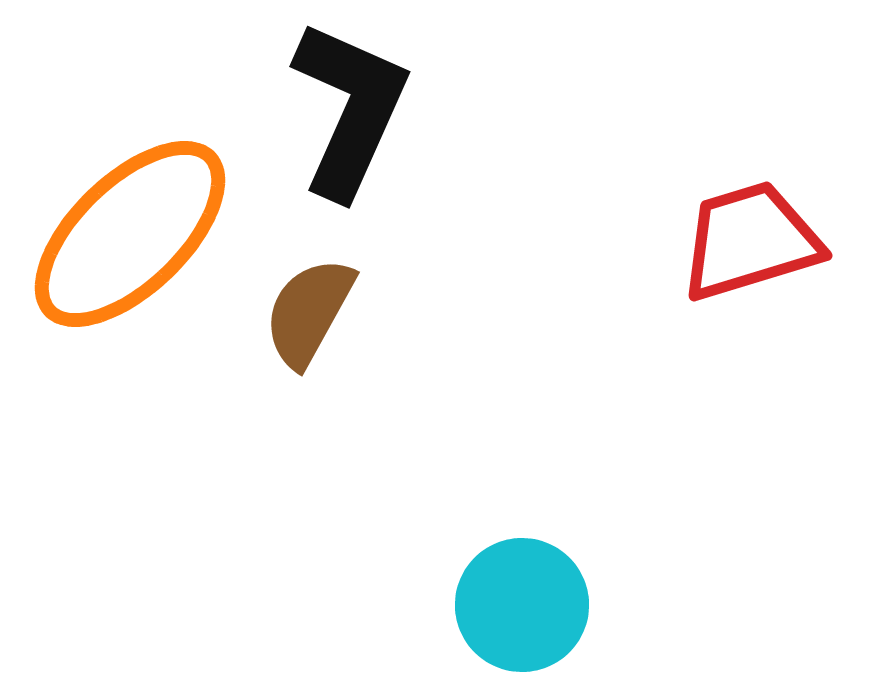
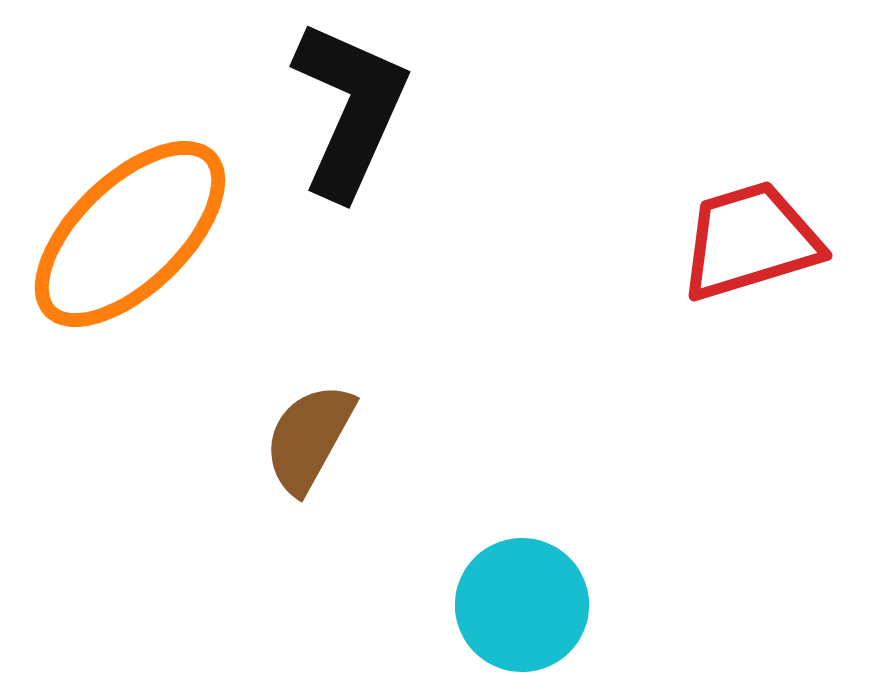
brown semicircle: moved 126 px down
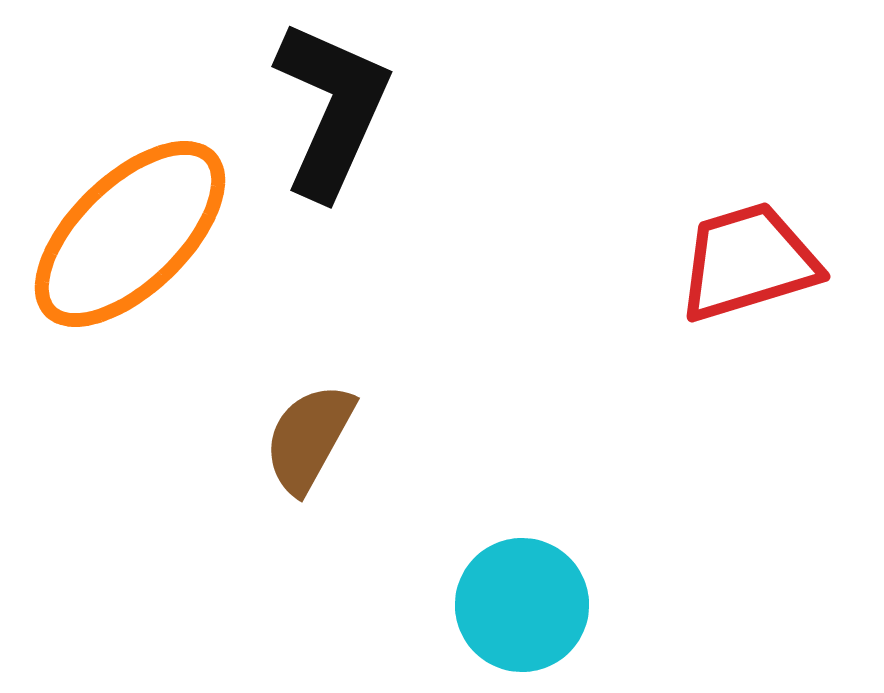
black L-shape: moved 18 px left
red trapezoid: moved 2 px left, 21 px down
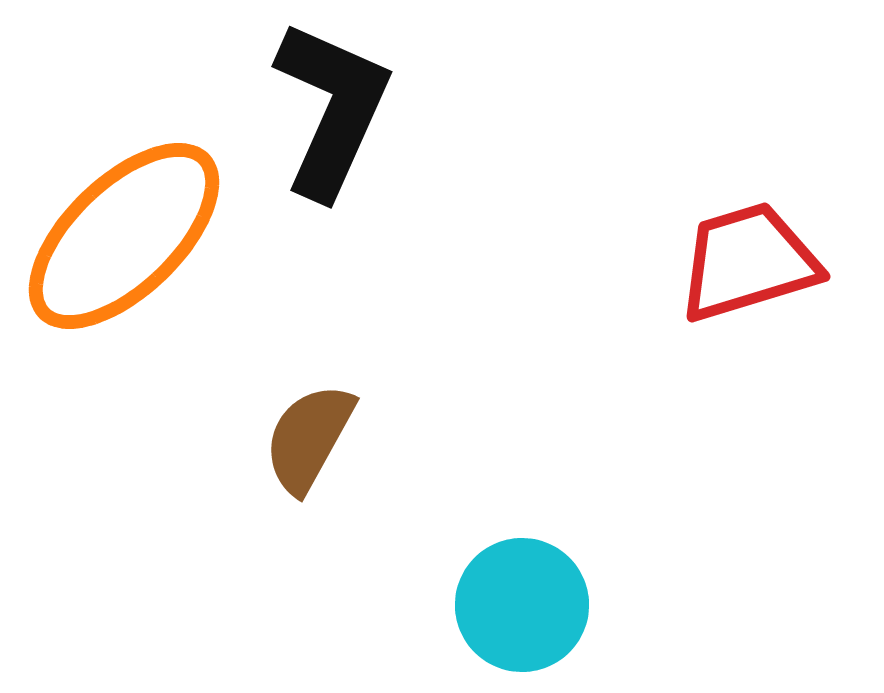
orange ellipse: moved 6 px left, 2 px down
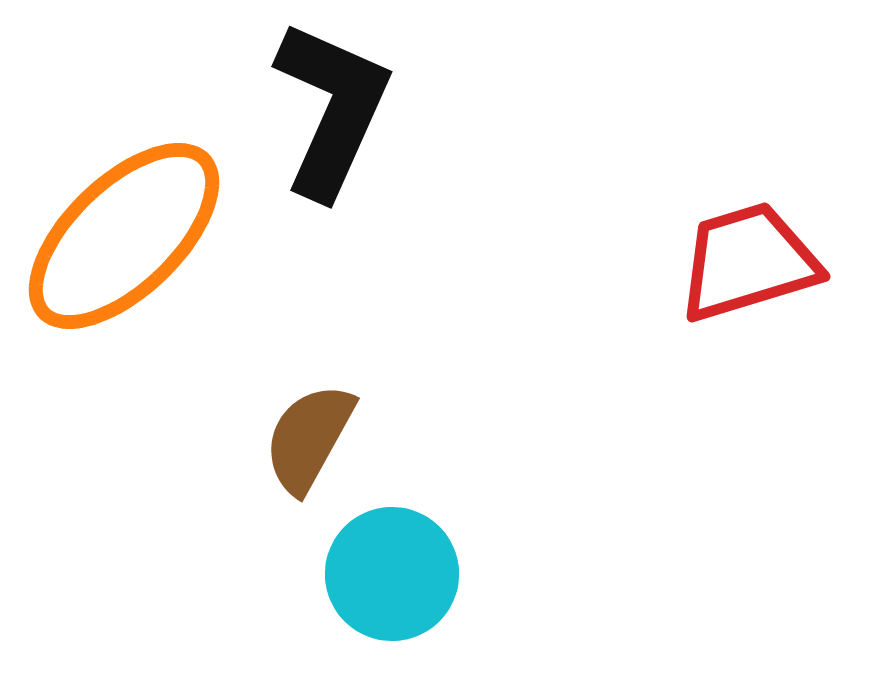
cyan circle: moved 130 px left, 31 px up
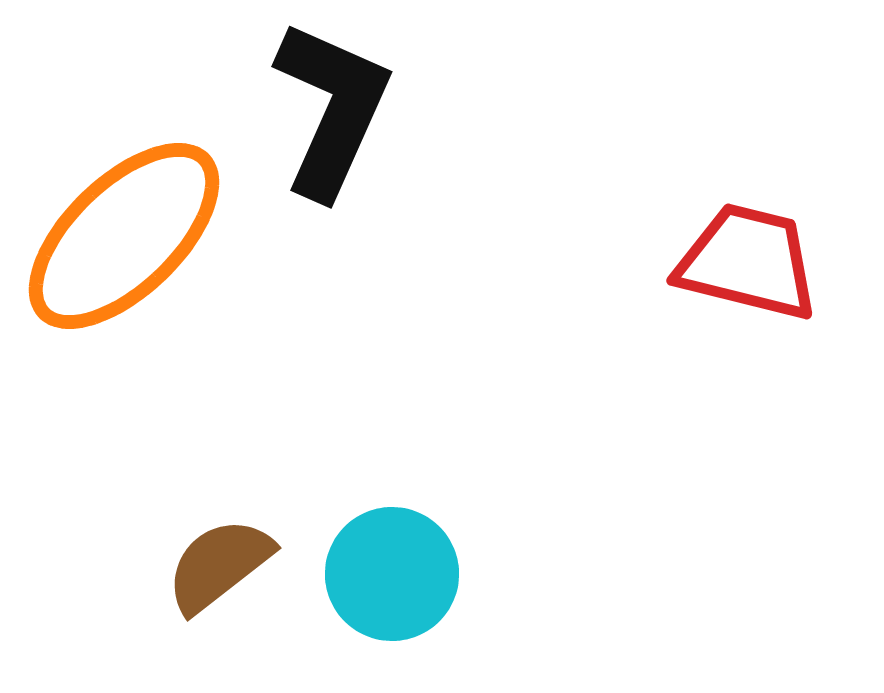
red trapezoid: rotated 31 degrees clockwise
brown semicircle: moved 90 px left, 127 px down; rotated 23 degrees clockwise
